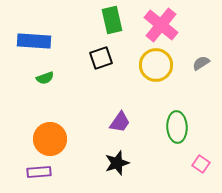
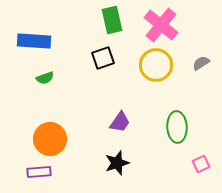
black square: moved 2 px right
pink square: rotated 30 degrees clockwise
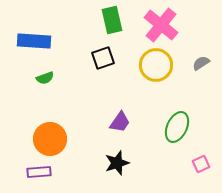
green ellipse: rotated 28 degrees clockwise
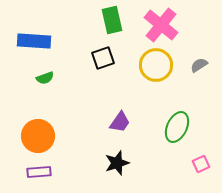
gray semicircle: moved 2 px left, 2 px down
orange circle: moved 12 px left, 3 px up
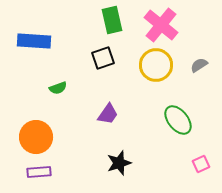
green semicircle: moved 13 px right, 10 px down
purple trapezoid: moved 12 px left, 8 px up
green ellipse: moved 1 px right, 7 px up; rotated 64 degrees counterclockwise
orange circle: moved 2 px left, 1 px down
black star: moved 2 px right
